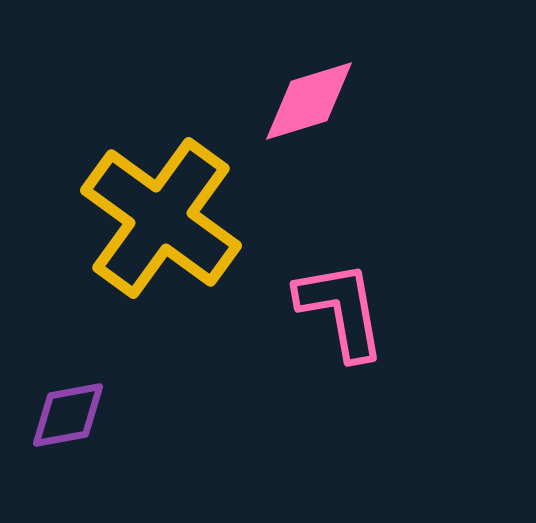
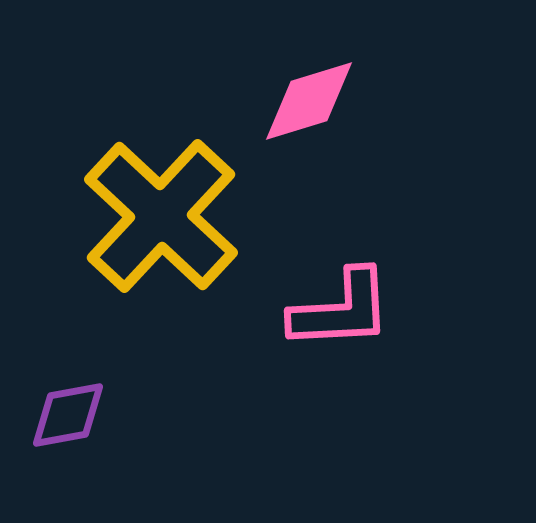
yellow cross: moved 2 px up; rotated 7 degrees clockwise
pink L-shape: rotated 97 degrees clockwise
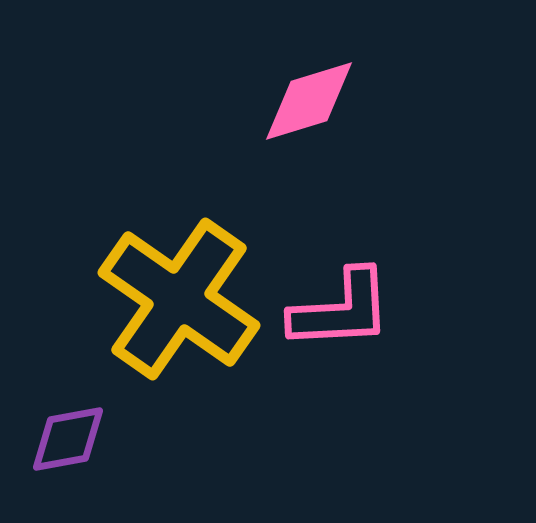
yellow cross: moved 18 px right, 83 px down; rotated 8 degrees counterclockwise
purple diamond: moved 24 px down
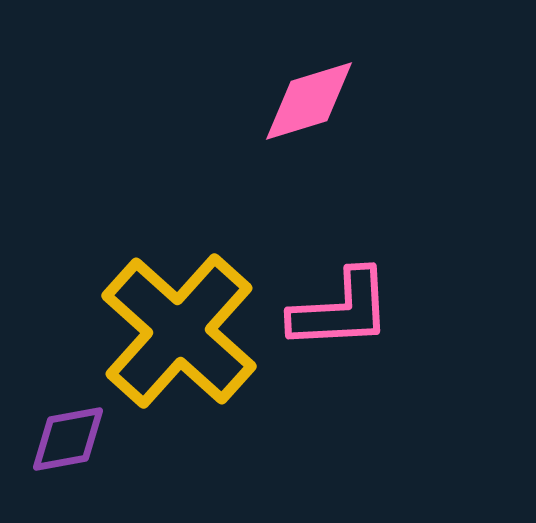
yellow cross: moved 32 px down; rotated 7 degrees clockwise
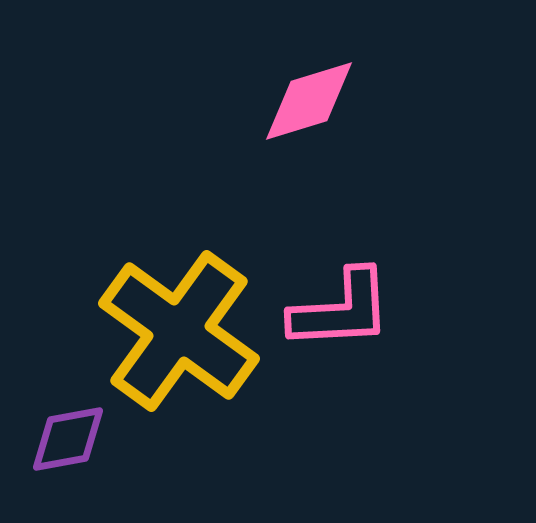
yellow cross: rotated 6 degrees counterclockwise
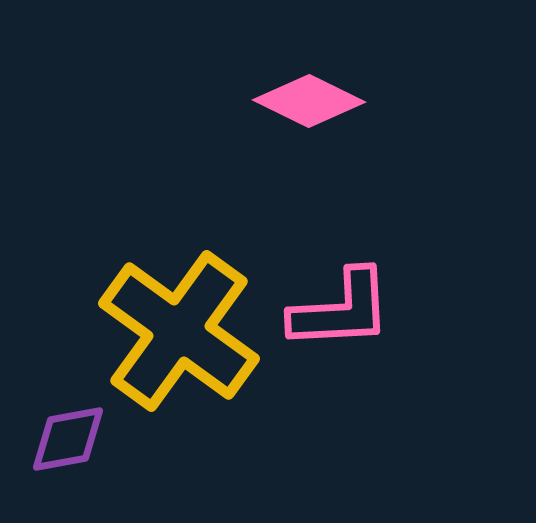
pink diamond: rotated 43 degrees clockwise
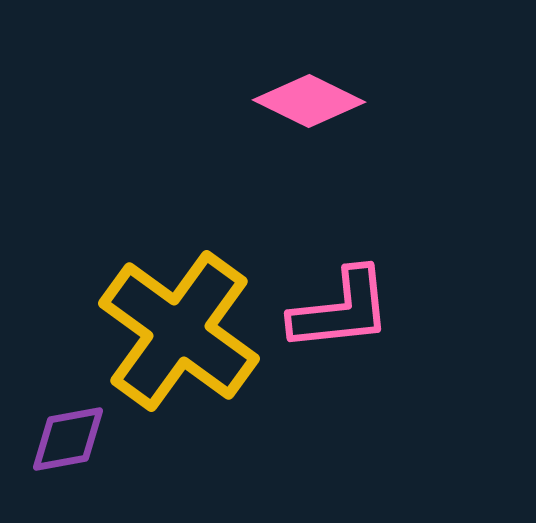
pink L-shape: rotated 3 degrees counterclockwise
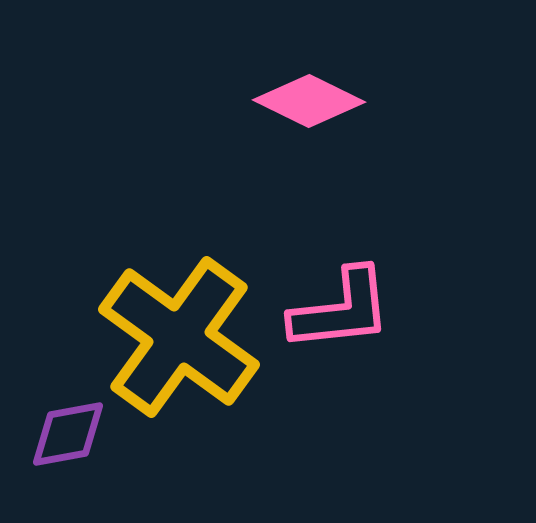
yellow cross: moved 6 px down
purple diamond: moved 5 px up
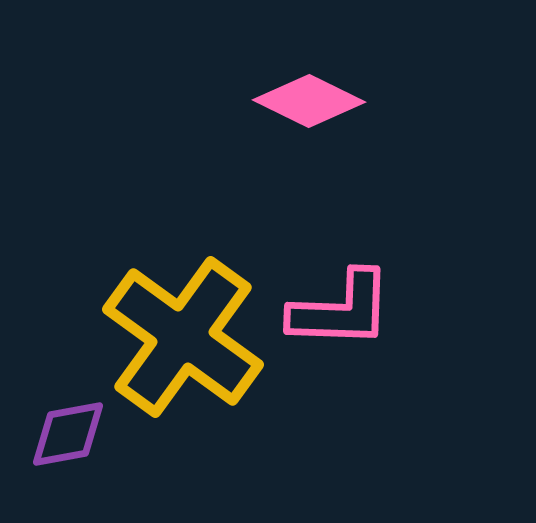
pink L-shape: rotated 8 degrees clockwise
yellow cross: moved 4 px right
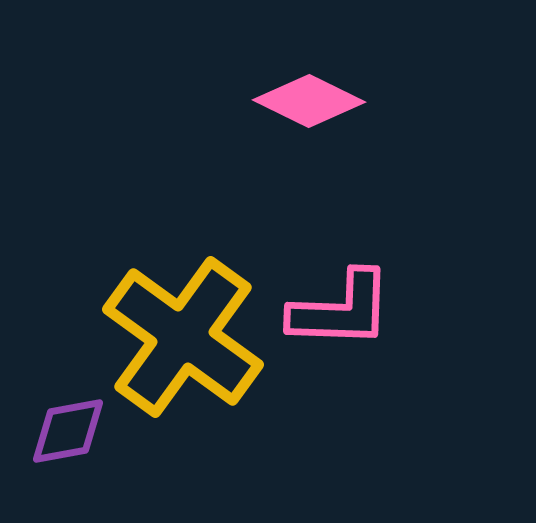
purple diamond: moved 3 px up
